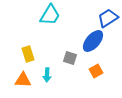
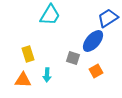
gray square: moved 3 px right
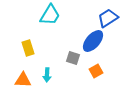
yellow rectangle: moved 6 px up
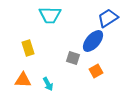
cyan trapezoid: rotated 60 degrees clockwise
cyan arrow: moved 1 px right, 9 px down; rotated 32 degrees counterclockwise
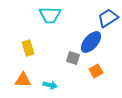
blue ellipse: moved 2 px left, 1 px down
cyan arrow: moved 2 px right, 1 px down; rotated 48 degrees counterclockwise
